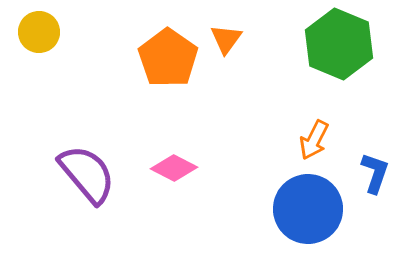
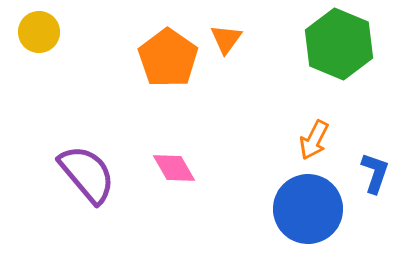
pink diamond: rotated 33 degrees clockwise
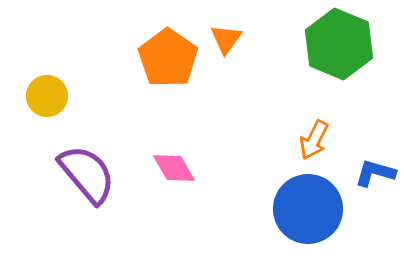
yellow circle: moved 8 px right, 64 px down
blue L-shape: rotated 93 degrees counterclockwise
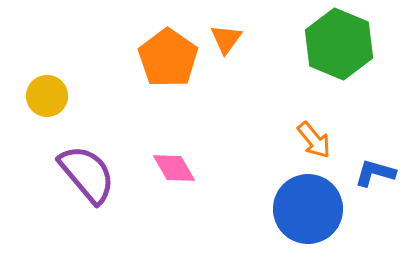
orange arrow: rotated 66 degrees counterclockwise
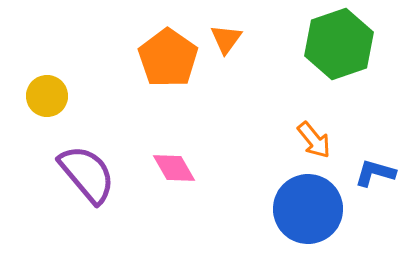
green hexagon: rotated 18 degrees clockwise
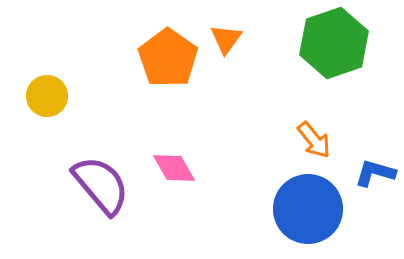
green hexagon: moved 5 px left, 1 px up
purple semicircle: moved 14 px right, 11 px down
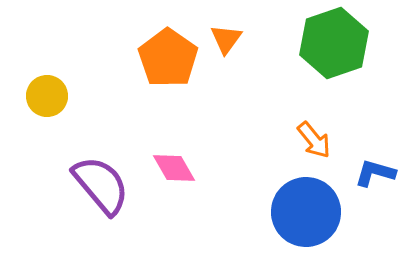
blue circle: moved 2 px left, 3 px down
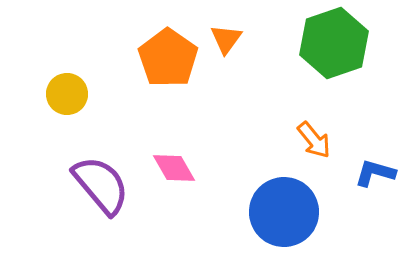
yellow circle: moved 20 px right, 2 px up
blue circle: moved 22 px left
